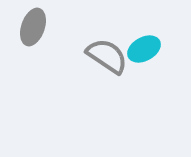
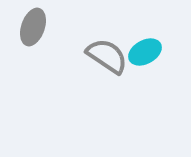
cyan ellipse: moved 1 px right, 3 px down
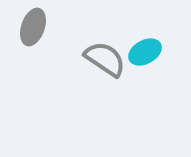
gray semicircle: moved 2 px left, 3 px down
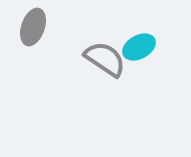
cyan ellipse: moved 6 px left, 5 px up
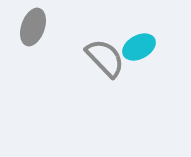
gray semicircle: moved 1 px up; rotated 12 degrees clockwise
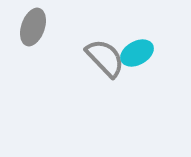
cyan ellipse: moved 2 px left, 6 px down
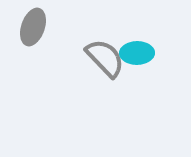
cyan ellipse: rotated 28 degrees clockwise
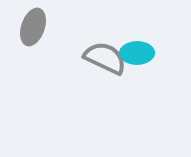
gray semicircle: rotated 21 degrees counterclockwise
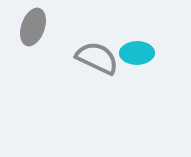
gray semicircle: moved 8 px left
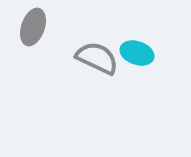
cyan ellipse: rotated 20 degrees clockwise
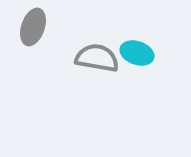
gray semicircle: rotated 15 degrees counterclockwise
